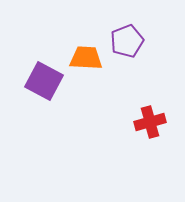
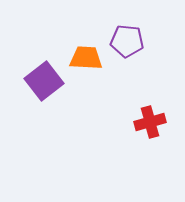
purple pentagon: rotated 28 degrees clockwise
purple square: rotated 24 degrees clockwise
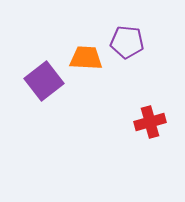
purple pentagon: moved 1 px down
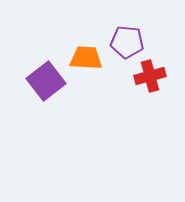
purple square: moved 2 px right
red cross: moved 46 px up
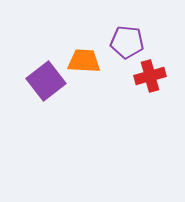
orange trapezoid: moved 2 px left, 3 px down
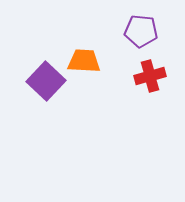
purple pentagon: moved 14 px right, 11 px up
purple square: rotated 9 degrees counterclockwise
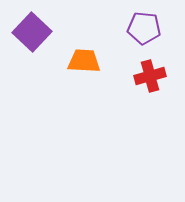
purple pentagon: moved 3 px right, 3 px up
purple square: moved 14 px left, 49 px up
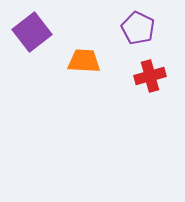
purple pentagon: moved 6 px left; rotated 20 degrees clockwise
purple square: rotated 9 degrees clockwise
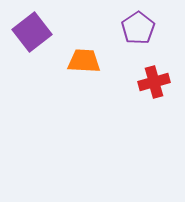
purple pentagon: rotated 12 degrees clockwise
red cross: moved 4 px right, 6 px down
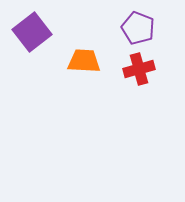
purple pentagon: rotated 16 degrees counterclockwise
red cross: moved 15 px left, 13 px up
